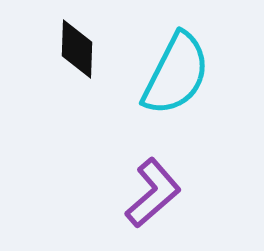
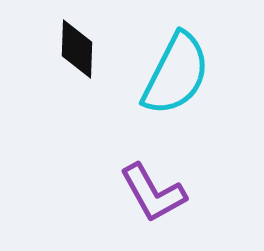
purple L-shape: rotated 102 degrees clockwise
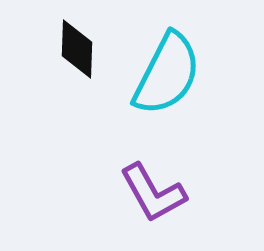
cyan semicircle: moved 9 px left
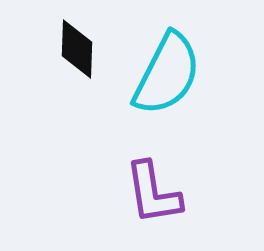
purple L-shape: rotated 20 degrees clockwise
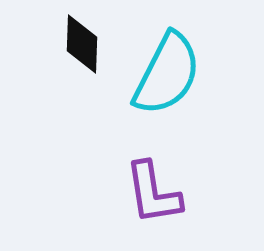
black diamond: moved 5 px right, 5 px up
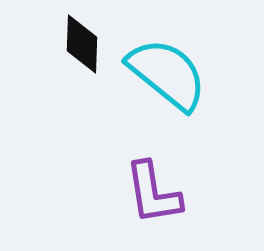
cyan semicircle: rotated 78 degrees counterclockwise
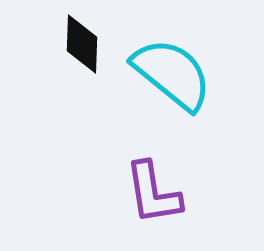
cyan semicircle: moved 5 px right
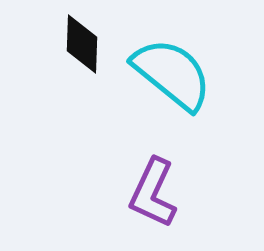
purple L-shape: rotated 34 degrees clockwise
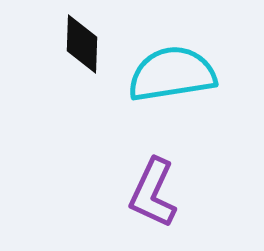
cyan semicircle: rotated 48 degrees counterclockwise
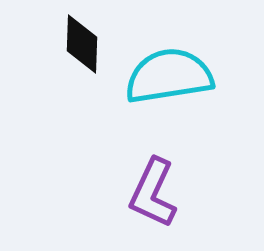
cyan semicircle: moved 3 px left, 2 px down
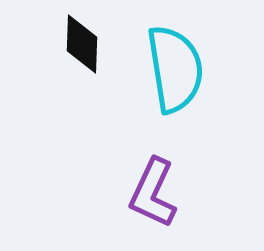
cyan semicircle: moved 6 px right, 7 px up; rotated 90 degrees clockwise
